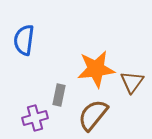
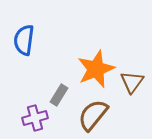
orange star: rotated 15 degrees counterclockwise
gray rectangle: rotated 20 degrees clockwise
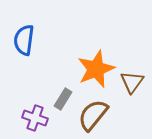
gray rectangle: moved 4 px right, 4 px down
purple cross: rotated 35 degrees clockwise
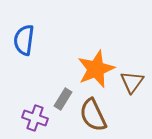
brown semicircle: rotated 64 degrees counterclockwise
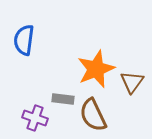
gray rectangle: rotated 65 degrees clockwise
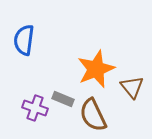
brown triangle: moved 5 px down; rotated 15 degrees counterclockwise
gray rectangle: rotated 15 degrees clockwise
purple cross: moved 10 px up
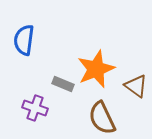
brown triangle: moved 4 px right, 1 px up; rotated 15 degrees counterclockwise
gray rectangle: moved 15 px up
brown semicircle: moved 9 px right, 3 px down
